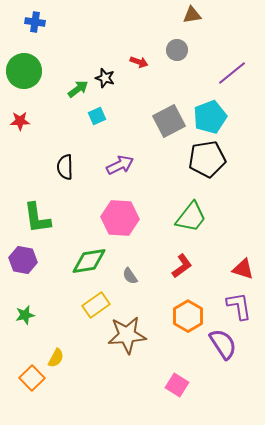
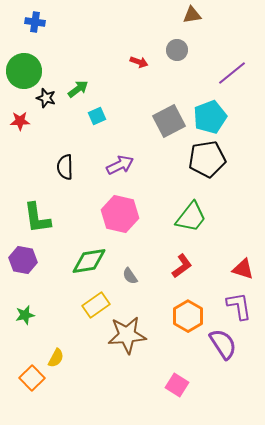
black star: moved 59 px left, 20 px down
pink hexagon: moved 4 px up; rotated 9 degrees clockwise
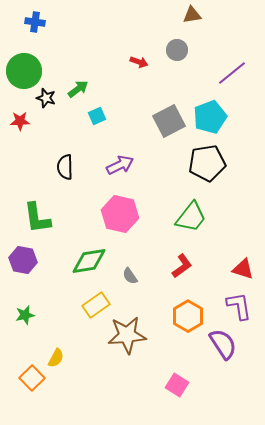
black pentagon: moved 4 px down
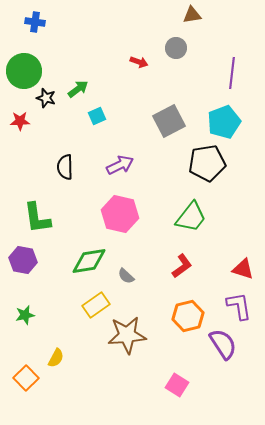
gray circle: moved 1 px left, 2 px up
purple line: rotated 44 degrees counterclockwise
cyan pentagon: moved 14 px right, 5 px down
gray semicircle: moved 4 px left; rotated 12 degrees counterclockwise
orange hexagon: rotated 16 degrees clockwise
orange square: moved 6 px left
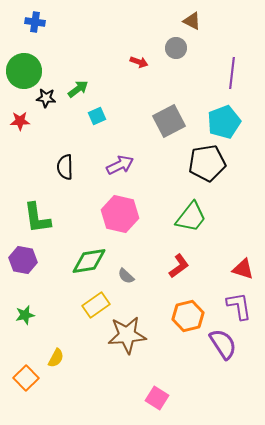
brown triangle: moved 6 px down; rotated 36 degrees clockwise
black star: rotated 12 degrees counterclockwise
red L-shape: moved 3 px left
pink square: moved 20 px left, 13 px down
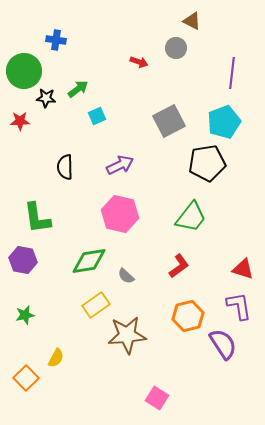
blue cross: moved 21 px right, 18 px down
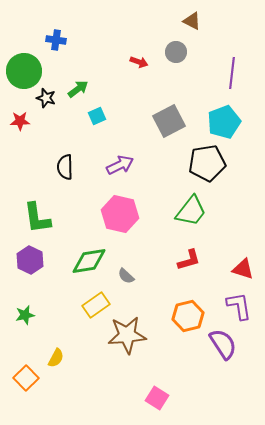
gray circle: moved 4 px down
black star: rotated 12 degrees clockwise
green trapezoid: moved 6 px up
purple hexagon: moved 7 px right; rotated 16 degrees clockwise
red L-shape: moved 10 px right, 6 px up; rotated 20 degrees clockwise
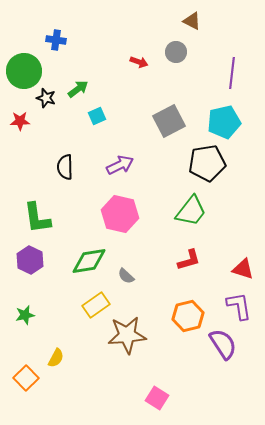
cyan pentagon: rotated 8 degrees clockwise
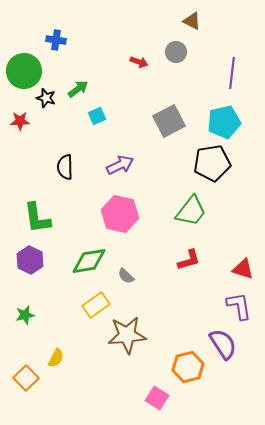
black pentagon: moved 5 px right
orange hexagon: moved 51 px down
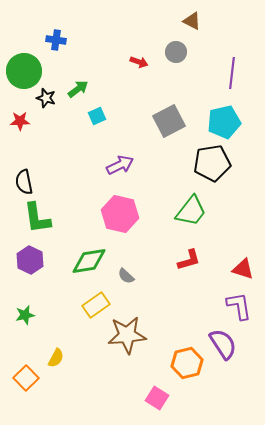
black semicircle: moved 41 px left, 15 px down; rotated 10 degrees counterclockwise
orange hexagon: moved 1 px left, 4 px up
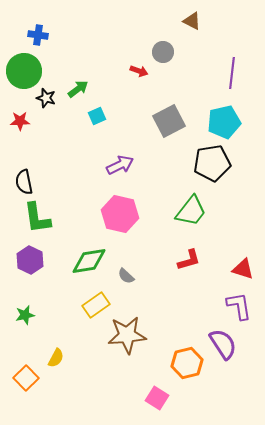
blue cross: moved 18 px left, 5 px up
gray circle: moved 13 px left
red arrow: moved 9 px down
